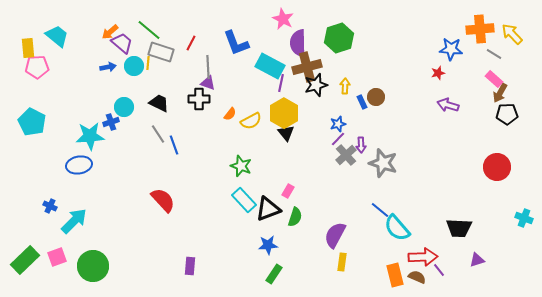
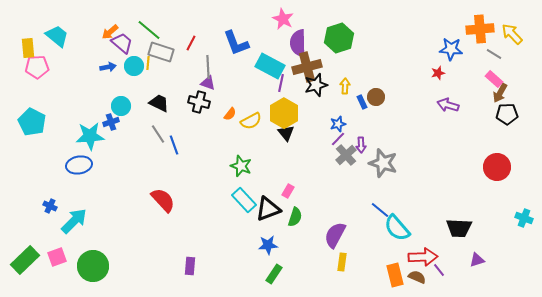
black cross at (199, 99): moved 3 px down; rotated 15 degrees clockwise
cyan circle at (124, 107): moved 3 px left, 1 px up
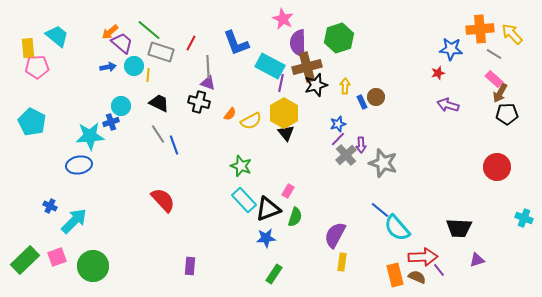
yellow line at (148, 63): moved 12 px down
blue star at (268, 245): moved 2 px left, 7 px up
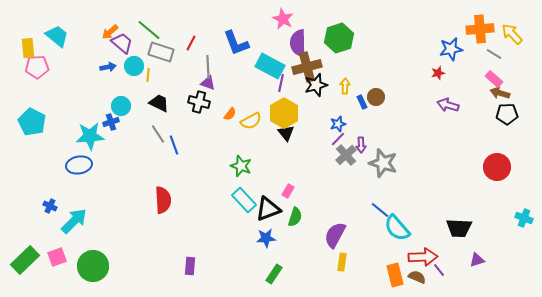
blue star at (451, 49): rotated 15 degrees counterclockwise
brown arrow at (500, 93): rotated 78 degrees clockwise
red semicircle at (163, 200): rotated 40 degrees clockwise
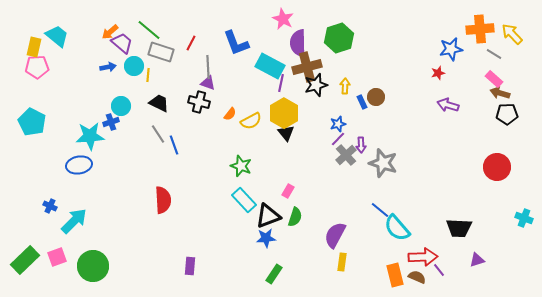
yellow rectangle at (28, 48): moved 6 px right, 1 px up; rotated 18 degrees clockwise
black triangle at (268, 209): moved 7 px down
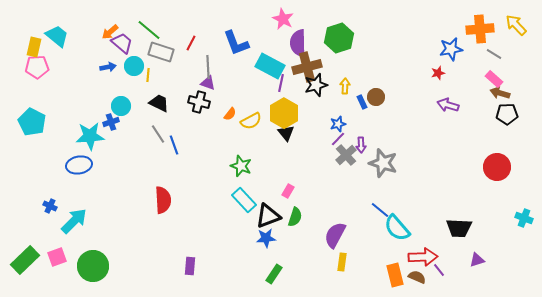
yellow arrow at (512, 34): moved 4 px right, 9 px up
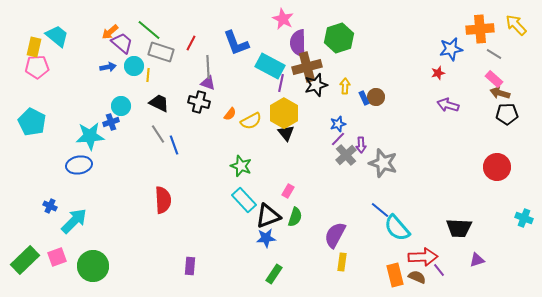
blue rectangle at (362, 102): moved 2 px right, 4 px up
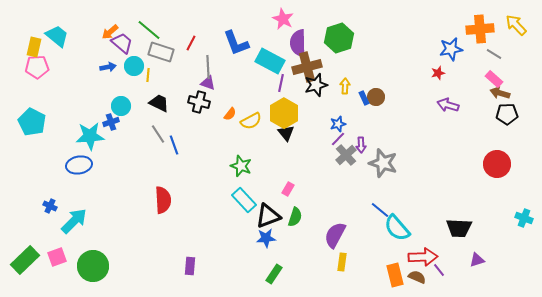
cyan rectangle at (270, 66): moved 5 px up
red circle at (497, 167): moved 3 px up
pink rectangle at (288, 191): moved 2 px up
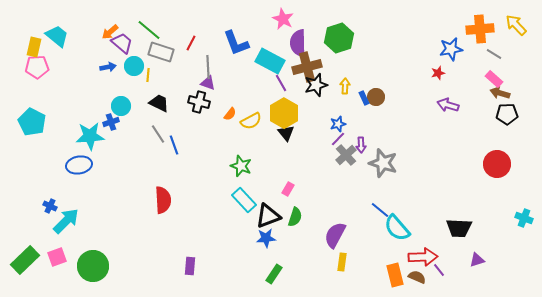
purple line at (281, 83): rotated 42 degrees counterclockwise
cyan arrow at (74, 221): moved 8 px left
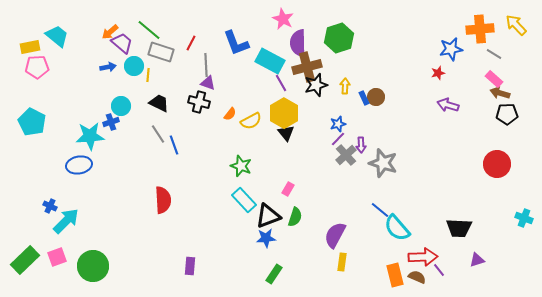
yellow rectangle at (34, 47): moved 4 px left; rotated 66 degrees clockwise
gray line at (208, 67): moved 2 px left, 2 px up
